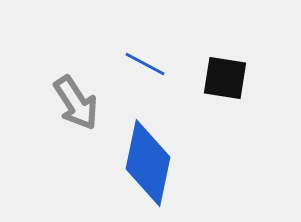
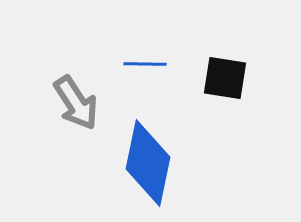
blue line: rotated 27 degrees counterclockwise
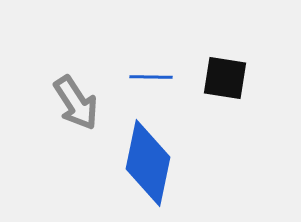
blue line: moved 6 px right, 13 px down
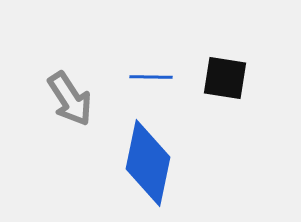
gray arrow: moved 6 px left, 4 px up
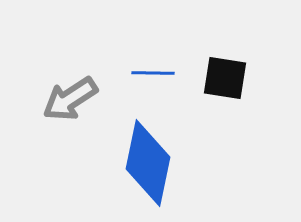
blue line: moved 2 px right, 4 px up
gray arrow: rotated 90 degrees clockwise
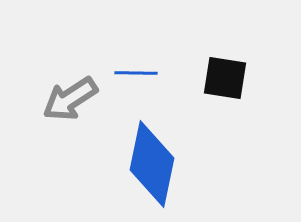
blue line: moved 17 px left
blue diamond: moved 4 px right, 1 px down
